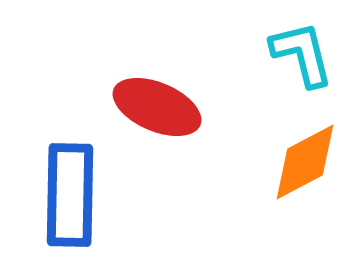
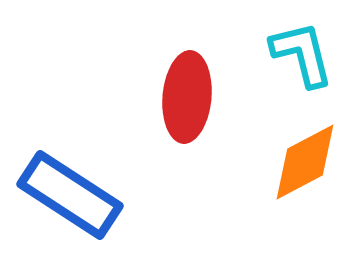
red ellipse: moved 30 px right, 10 px up; rotated 72 degrees clockwise
blue rectangle: rotated 58 degrees counterclockwise
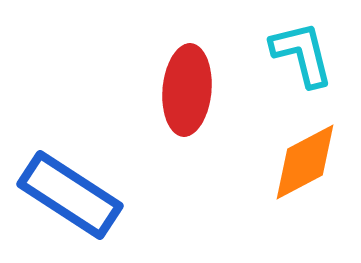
red ellipse: moved 7 px up
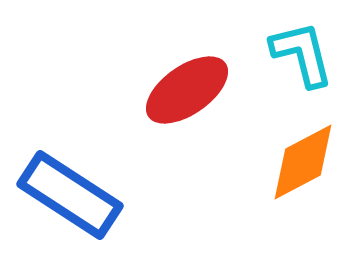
red ellipse: rotated 50 degrees clockwise
orange diamond: moved 2 px left
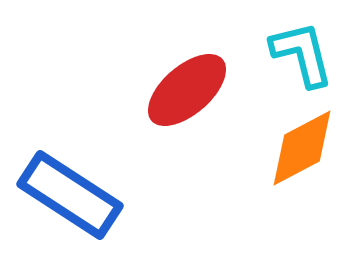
red ellipse: rotated 6 degrees counterclockwise
orange diamond: moved 1 px left, 14 px up
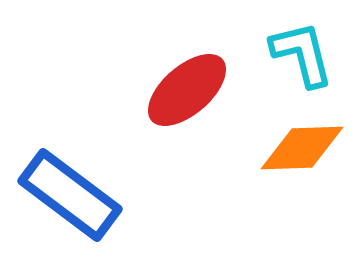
orange diamond: rotated 26 degrees clockwise
blue rectangle: rotated 4 degrees clockwise
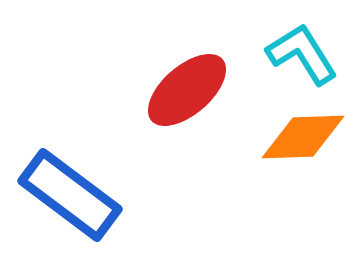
cyan L-shape: rotated 18 degrees counterclockwise
orange diamond: moved 1 px right, 11 px up
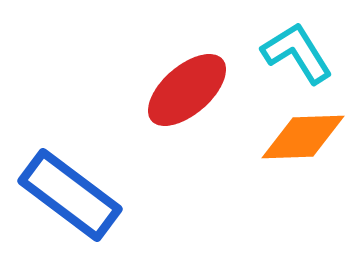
cyan L-shape: moved 5 px left, 1 px up
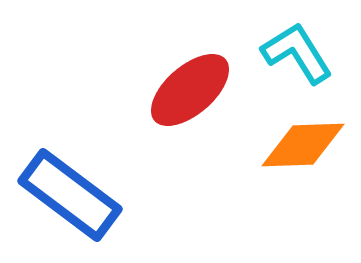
red ellipse: moved 3 px right
orange diamond: moved 8 px down
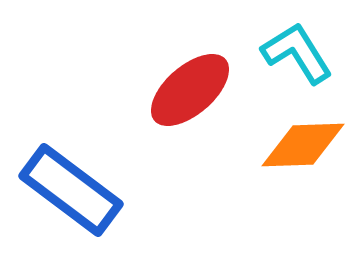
blue rectangle: moved 1 px right, 5 px up
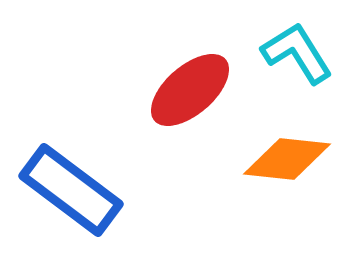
orange diamond: moved 16 px left, 14 px down; rotated 8 degrees clockwise
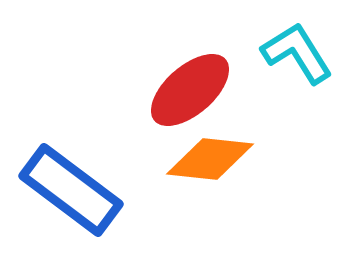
orange diamond: moved 77 px left
